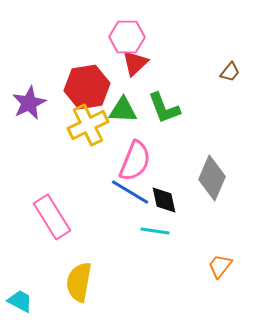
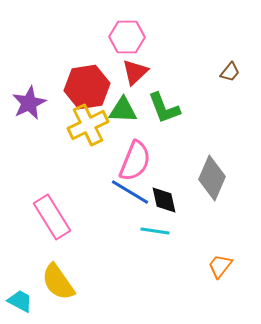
red triangle: moved 9 px down
yellow semicircle: moved 21 px left; rotated 45 degrees counterclockwise
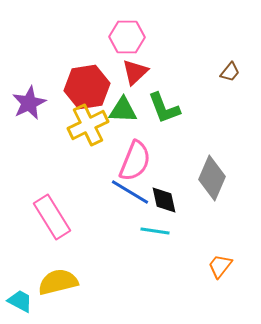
yellow semicircle: rotated 111 degrees clockwise
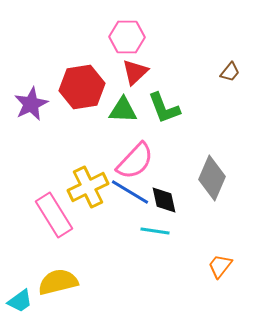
red hexagon: moved 5 px left
purple star: moved 2 px right, 1 px down
yellow cross: moved 62 px down
pink semicircle: rotated 21 degrees clockwise
pink rectangle: moved 2 px right, 2 px up
cyan trapezoid: rotated 116 degrees clockwise
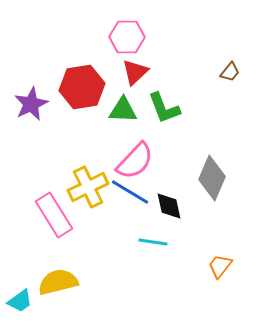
black diamond: moved 5 px right, 6 px down
cyan line: moved 2 px left, 11 px down
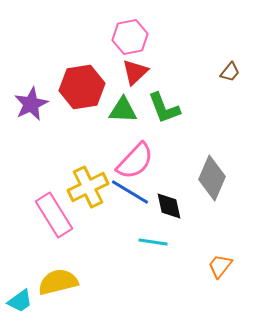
pink hexagon: moved 3 px right; rotated 12 degrees counterclockwise
